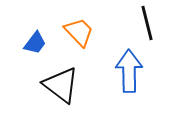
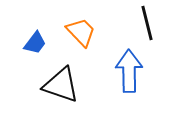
orange trapezoid: moved 2 px right
black triangle: rotated 18 degrees counterclockwise
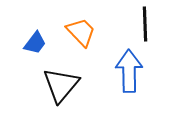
black line: moved 2 px left, 1 px down; rotated 12 degrees clockwise
black triangle: rotated 51 degrees clockwise
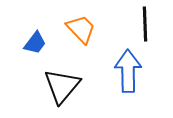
orange trapezoid: moved 3 px up
blue arrow: moved 1 px left
black triangle: moved 1 px right, 1 px down
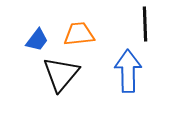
orange trapezoid: moved 2 px left, 5 px down; rotated 52 degrees counterclockwise
blue trapezoid: moved 2 px right, 3 px up
black triangle: moved 1 px left, 12 px up
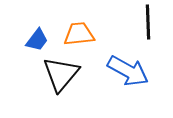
black line: moved 3 px right, 2 px up
blue arrow: rotated 120 degrees clockwise
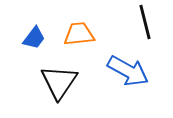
black line: moved 3 px left; rotated 12 degrees counterclockwise
blue trapezoid: moved 3 px left, 2 px up
black triangle: moved 2 px left, 8 px down; rotated 6 degrees counterclockwise
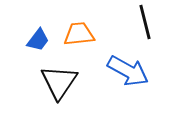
blue trapezoid: moved 4 px right, 2 px down
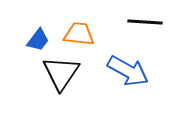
black line: rotated 72 degrees counterclockwise
orange trapezoid: rotated 12 degrees clockwise
black triangle: moved 2 px right, 9 px up
